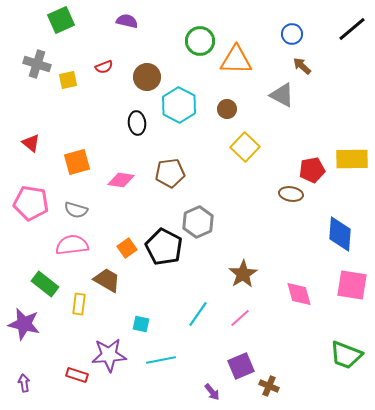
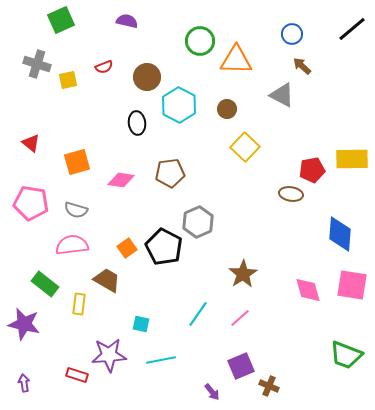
pink diamond at (299, 294): moved 9 px right, 4 px up
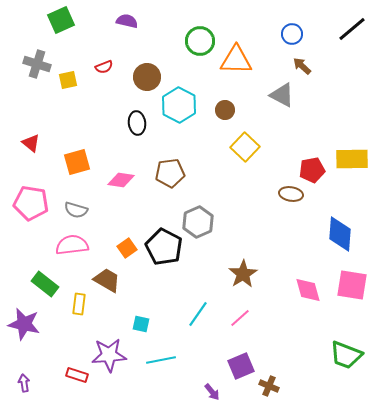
brown circle at (227, 109): moved 2 px left, 1 px down
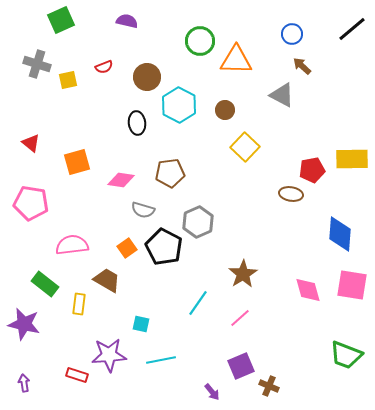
gray semicircle at (76, 210): moved 67 px right
cyan line at (198, 314): moved 11 px up
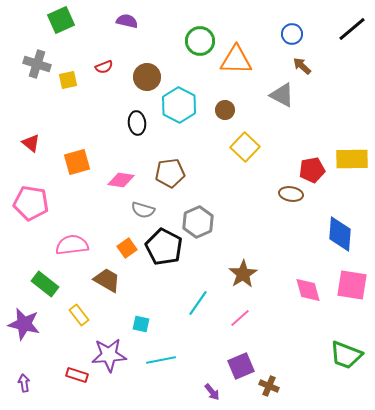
yellow rectangle at (79, 304): moved 11 px down; rotated 45 degrees counterclockwise
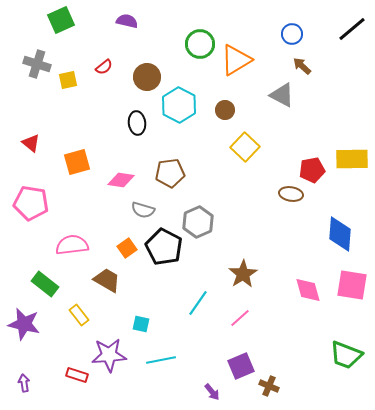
green circle at (200, 41): moved 3 px down
orange triangle at (236, 60): rotated 32 degrees counterclockwise
red semicircle at (104, 67): rotated 18 degrees counterclockwise
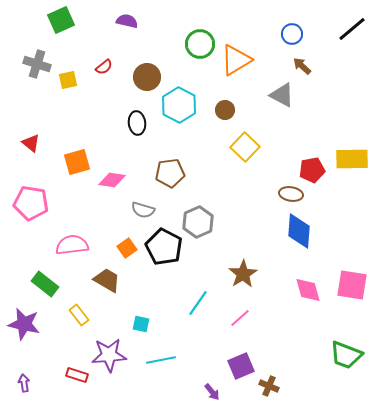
pink diamond at (121, 180): moved 9 px left
blue diamond at (340, 234): moved 41 px left, 3 px up
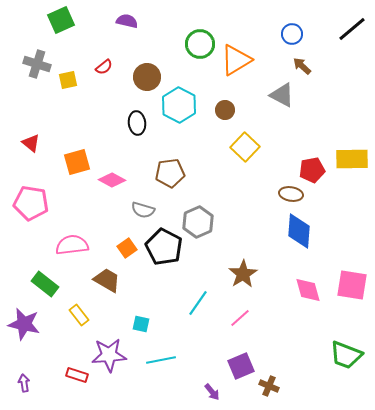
pink diamond at (112, 180): rotated 20 degrees clockwise
